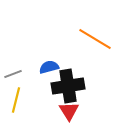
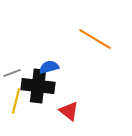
gray line: moved 1 px left, 1 px up
black cross: moved 30 px left; rotated 16 degrees clockwise
yellow line: moved 1 px down
red triangle: rotated 20 degrees counterclockwise
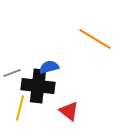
yellow line: moved 4 px right, 7 px down
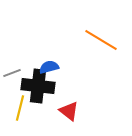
orange line: moved 6 px right, 1 px down
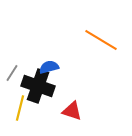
gray line: rotated 36 degrees counterclockwise
black cross: rotated 12 degrees clockwise
red triangle: moved 3 px right; rotated 20 degrees counterclockwise
